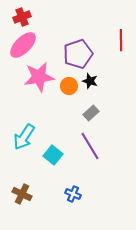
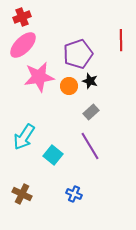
gray rectangle: moved 1 px up
blue cross: moved 1 px right
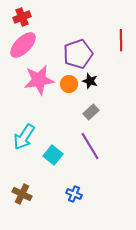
pink star: moved 3 px down
orange circle: moved 2 px up
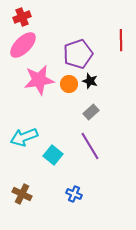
cyan arrow: rotated 36 degrees clockwise
